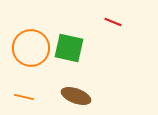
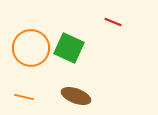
green square: rotated 12 degrees clockwise
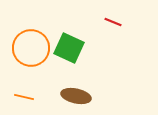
brown ellipse: rotated 8 degrees counterclockwise
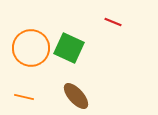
brown ellipse: rotated 36 degrees clockwise
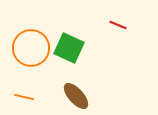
red line: moved 5 px right, 3 px down
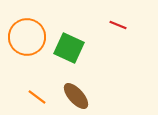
orange circle: moved 4 px left, 11 px up
orange line: moved 13 px right; rotated 24 degrees clockwise
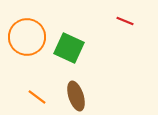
red line: moved 7 px right, 4 px up
brown ellipse: rotated 24 degrees clockwise
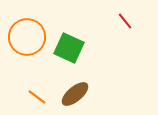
red line: rotated 30 degrees clockwise
brown ellipse: moved 1 px left, 2 px up; rotated 68 degrees clockwise
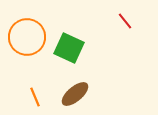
orange line: moved 2 px left; rotated 30 degrees clockwise
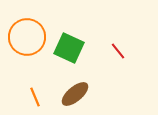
red line: moved 7 px left, 30 px down
